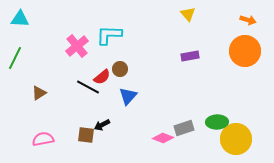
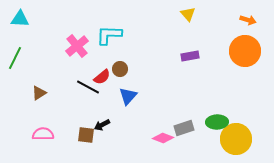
pink semicircle: moved 5 px up; rotated 10 degrees clockwise
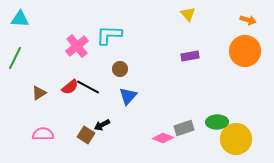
red semicircle: moved 32 px left, 10 px down
brown square: rotated 24 degrees clockwise
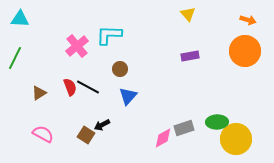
red semicircle: rotated 72 degrees counterclockwise
pink semicircle: rotated 30 degrees clockwise
pink diamond: rotated 50 degrees counterclockwise
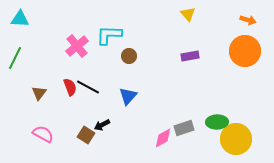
brown circle: moved 9 px right, 13 px up
brown triangle: rotated 21 degrees counterclockwise
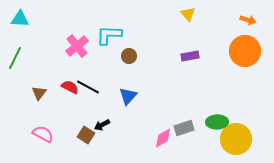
red semicircle: rotated 42 degrees counterclockwise
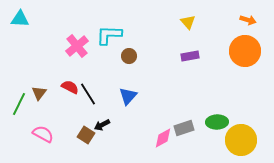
yellow triangle: moved 8 px down
green line: moved 4 px right, 46 px down
black line: moved 7 px down; rotated 30 degrees clockwise
yellow circle: moved 5 px right, 1 px down
